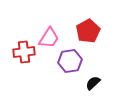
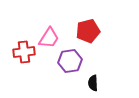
red pentagon: rotated 15 degrees clockwise
black semicircle: rotated 49 degrees counterclockwise
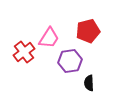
red cross: rotated 30 degrees counterclockwise
black semicircle: moved 4 px left
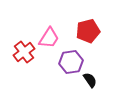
purple hexagon: moved 1 px right, 1 px down
black semicircle: moved 1 px right, 3 px up; rotated 147 degrees clockwise
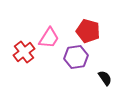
red pentagon: rotated 30 degrees clockwise
purple hexagon: moved 5 px right, 5 px up
black semicircle: moved 15 px right, 2 px up
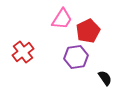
red pentagon: rotated 30 degrees clockwise
pink trapezoid: moved 13 px right, 19 px up
red cross: moved 1 px left
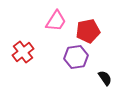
pink trapezoid: moved 6 px left, 2 px down
red pentagon: rotated 15 degrees clockwise
